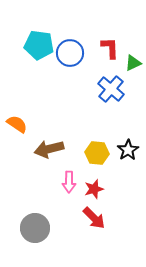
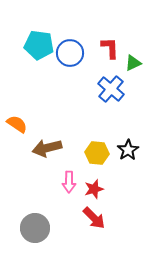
brown arrow: moved 2 px left, 1 px up
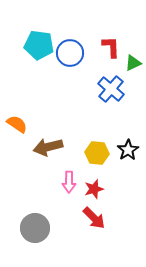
red L-shape: moved 1 px right, 1 px up
brown arrow: moved 1 px right, 1 px up
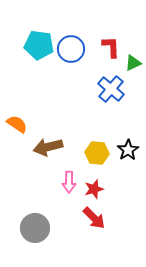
blue circle: moved 1 px right, 4 px up
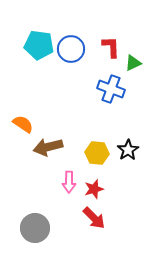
blue cross: rotated 20 degrees counterclockwise
orange semicircle: moved 6 px right
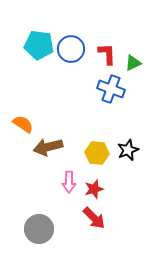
red L-shape: moved 4 px left, 7 px down
black star: rotated 10 degrees clockwise
gray circle: moved 4 px right, 1 px down
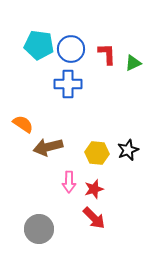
blue cross: moved 43 px left, 5 px up; rotated 20 degrees counterclockwise
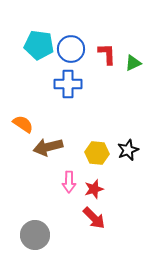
gray circle: moved 4 px left, 6 px down
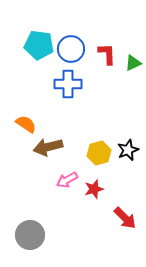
orange semicircle: moved 3 px right
yellow hexagon: moved 2 px right; rotated 20 degrees counterclockwise
pink arrow: moved 2 px left, 2 px up; rotated 60 degrees clockwise
red arrow: moved 31 px right
gray circle: moved 5 px left
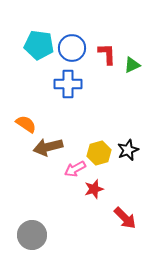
blue circle: moved 1 px right, 1 px up
green triangle: moved 1 px left, 2 px down
pink arrow: moved 8 px right, 11 px up
gray circle: moved 2 px right
